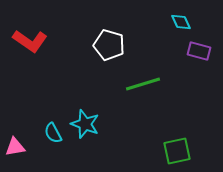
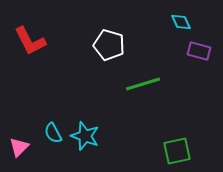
red L-shape: rotated 28 degrees clockwise
cyan star: moved 12 px down
pink triangle: moved 4 px right; rotated 35 degrees counterclockwise
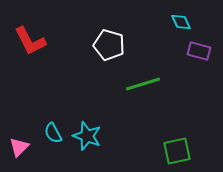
cyan star: moved 2 px right
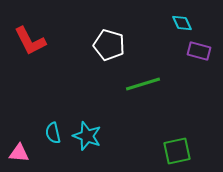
cyan diamond: moved 1 px right, 1 px down
cyan semicircle: rotated 15 degrees clockwise
pink triangle: moved 6 px down; rotated 50 degrees clockwise
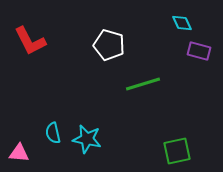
cyan star: moved 3 px down; rotated 8 degrees counterclockwise
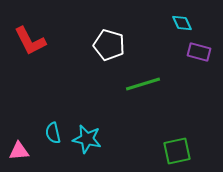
purple rectangle: moved 1 px down
pink triangle: moved 2 px up; rotated 10 degrees counterclockwise
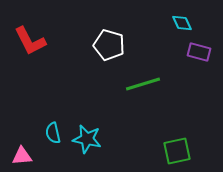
pink triangle: moved 3 px right, 5 px down
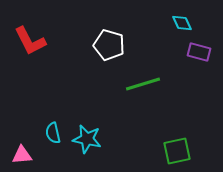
pink triangle: moved 1 px up
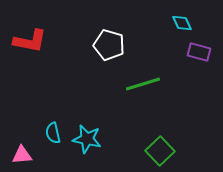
red L-shape: rotated 52 degrees counterclockwise
green square: moved 17 px left; rotated 32 degrees counterclockwise
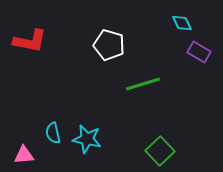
purple rectangle: rotated 15 degrees clockwise
pink triangle: moved 2 px right
